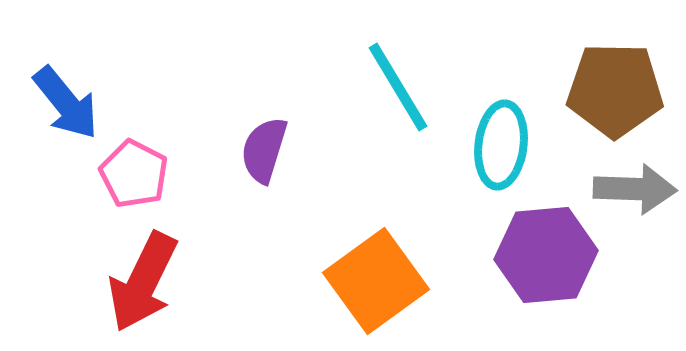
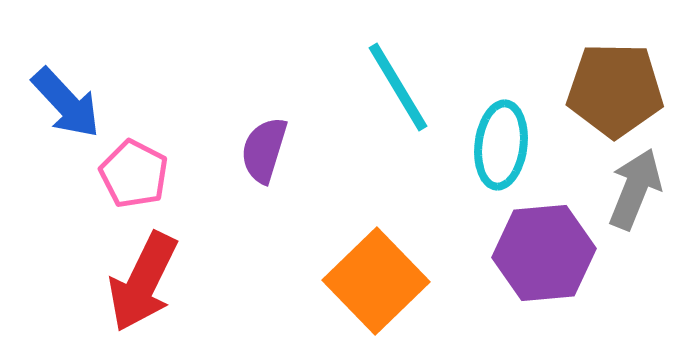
blue arrow: rotated 4 degrees counterclockwise
gray arrow: rotated 70 degrees counterclockwise
purple hexagon: moved 2 px left, 2 px up
orange square: rotated 8 degrees counterclockwise
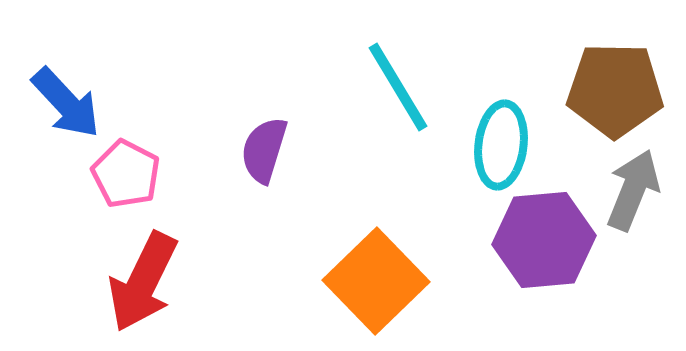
pink pentagon: moved 8 px left
gray arrow: moved 2 px left, 1 px down
purple hexagon: moved 13 px up
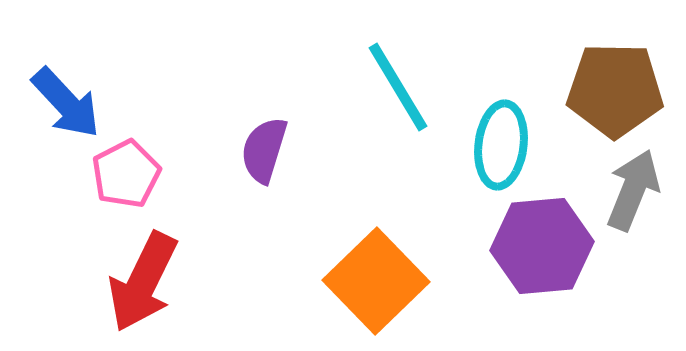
pink pentagon: rotated 18 degrees clockwise
purple hexagon: moved 2 px left, 6 px down
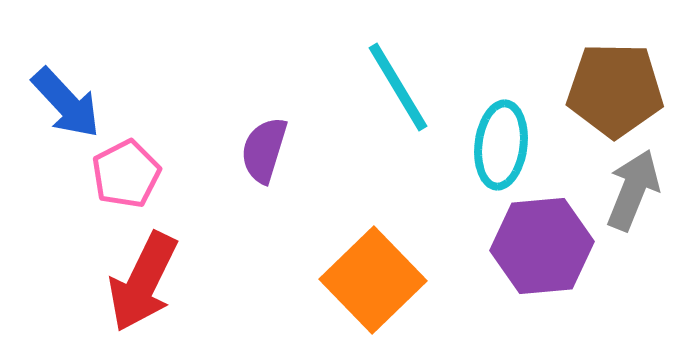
orange square: moved 3 px left, 1 px up
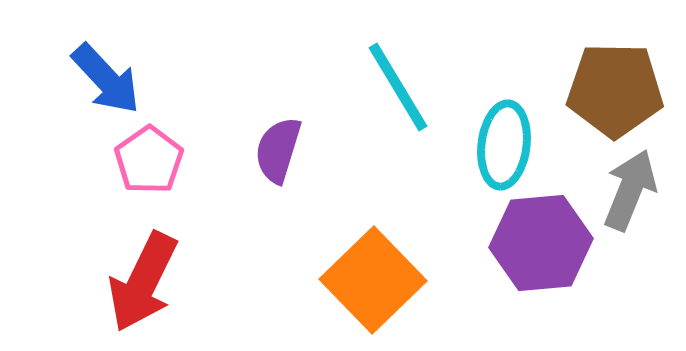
blue arrow: moved 40 px right, 24 px up
cyan ellipse: moved 3 px right
purple semicircle: moved 14 px right
pink pentagon: moved 23 px right, 14 px up; rotated 8 degrees counterclockwise
gray arrow: moved 3 px left
purple hexagon: moved 1 px left, 3 px up
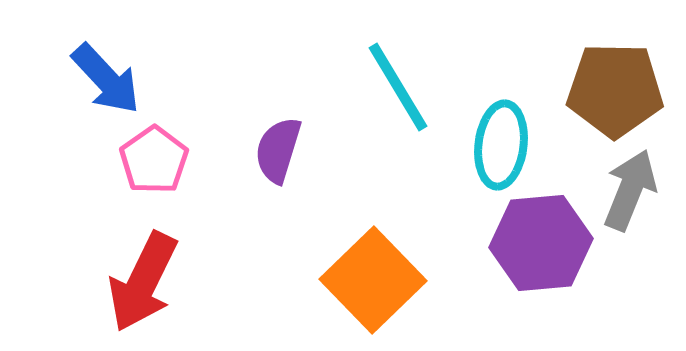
cyan ellipse: moved 3 px left
pink pentagon: moved 5 px right
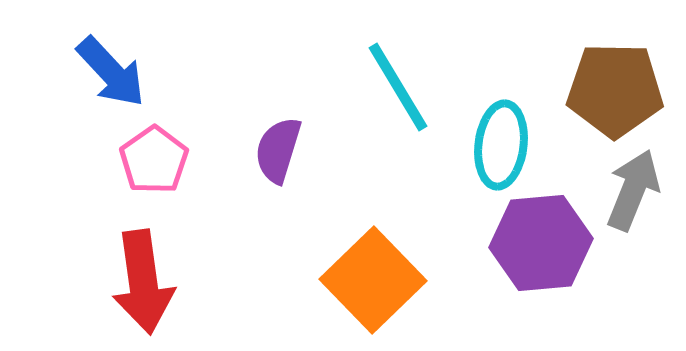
blue arrow: moved 5 px right, 7 px up
gray arrow: moved 3 px right
red arrow: rotated 34 degrees counterclockwise
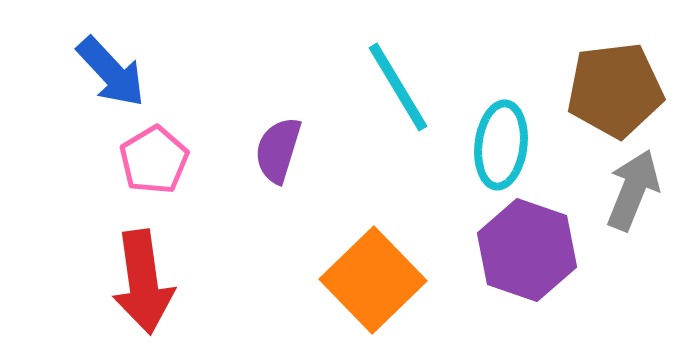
brown pentagon: rotated 8 degrees counterclockwise
pink pentagon: rotated 4 degrees clockwise
purple hexagon: moved 14 px left, 7 px down; rotated 24 degrees clockwise
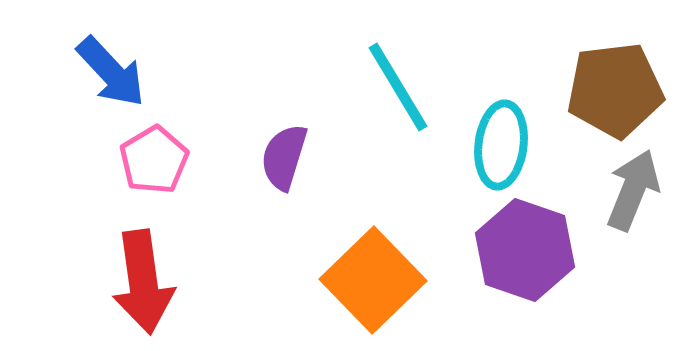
purple semicircle: moved 6 px right, 7 px down
purple hexagon: moved 2 px left
